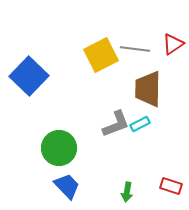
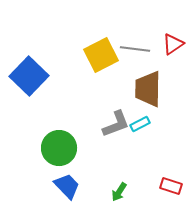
green arrow: moved 8 px left; rotated 24 degrees clockwise
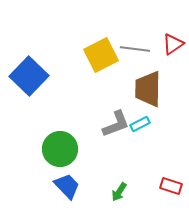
green circle: moved 1 px right, 1 px down
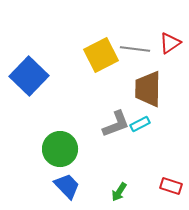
red triangle: moved 3 px left, 1 px up
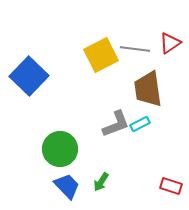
brown trapezoid: rotated 9 degrees counterclockwise
green arrow: moved 18 px left, 10 px up
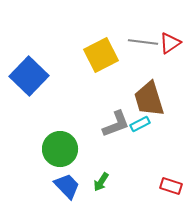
gray line: moved 8 px right, 7 px up
brown trapezoid: moved 1 px right, 10 px down; rotated 9 degrees counterclockwise
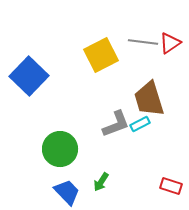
blue trapezoid: moved 6 px down
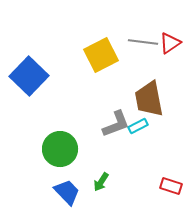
brown trapezoid: rotated 6 degrees clockwise
cyan rectangle: moved 2 px left, 2 px down
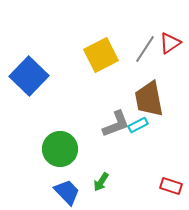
gray line: moved 2 px right, 7 px down; rotated 64 degrees counterclockwise
cyan rectangle: moved 1 px up
